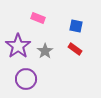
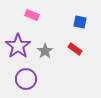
pink rectangle: moved 6 px left, 3 px up
blue square: moved 4 px right, 4 px up
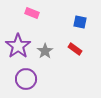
pink rectangle: moved 2 px up
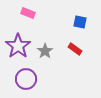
pink rectangle: moved 4 px left
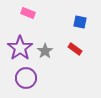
purple star: moved 2 px right, 2 px down
purple circle: moved 1 px up
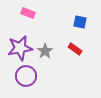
purple star: rotated 25 degrees clockwise
purple circle: moved 2 px up
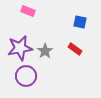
pink rectangle: moved 2 px up
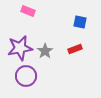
red rectangle: rotated 56 degrees counterclockwise
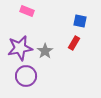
pink rectangle: moved 1 px left
blue square: moved 1 px up
red rectangle: moved 1 px left, 6 px up; rotated 40 degrees counterclockwise
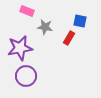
red rectangle: moved 5 px left, 5 px up
gray star: moved 24 px up; rotated 28 degrees counterclockwise
